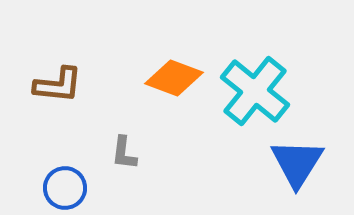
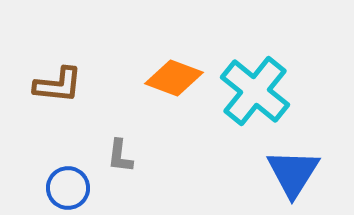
gray L-shape: moved 4 px left, 3 px down
blue triangle: moved 4 px left, 10 px down
blue circle: moved 3 px right
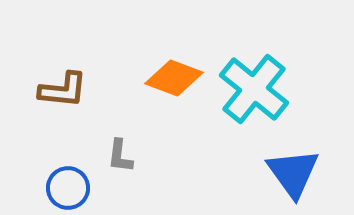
brown L-shape: moved 5 px right, 5 px down
cyan cross: moved 1 px left, 2 px up
blue triangle: rotated 8 degrees counterclockwise
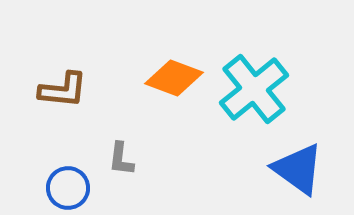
cyan cross: rotated 12 degrees clockwise
gray L-shape: moved 1 px right, 3 px down
blue triangle: moved 5 px right, 4 px up; rotated 18 degrees counterclockwise
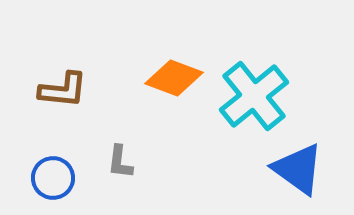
cyan cross: moved 7 px down
gray L-shape: moved 1 px left, 3 px down
blue circle: moved 15 px left, 10 px up
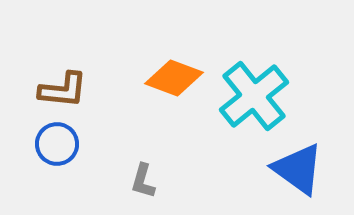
gray L-shape: moved 23 px right, 19 px down; rotated 9 degrees clockwise
blue circle: moved 4 px right, 34 px up
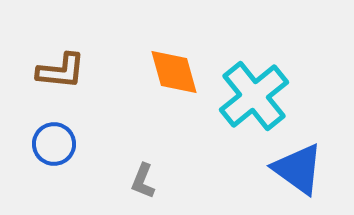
orange diamond: moved 6 px up; rotated 54 degrees clockwise
brown L-shape: moved 2 px left, 19 px up
blue circle: moved 3 px left
gray L-shape: rotated 6 degrees clockwise
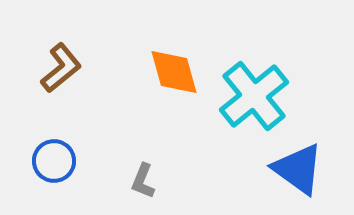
brown L-shape: moved 3 px up; rotated 45 degrees counterclockwise
blue circle: moved 17 px down
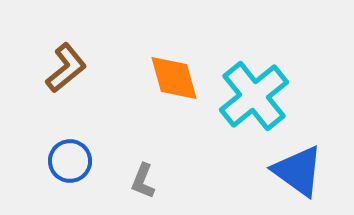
brown L-shape: moved 5 px right
orange diamond: moved 6 px down
blue circle: moved 16 px right
blue triangle: moved 2 px down
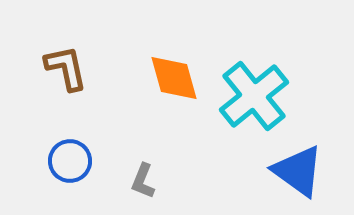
brown L-shape: rotated 63 degrees counterclockwise
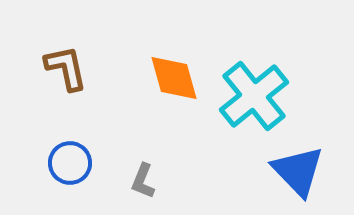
blue circle: moved 2 px down
blue triangle: rotated 10 degrees clockwise
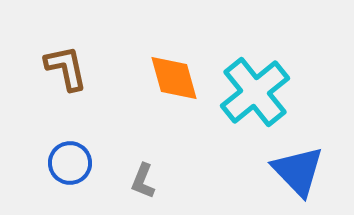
cyan cross: moved 1 px right, 4 px up
